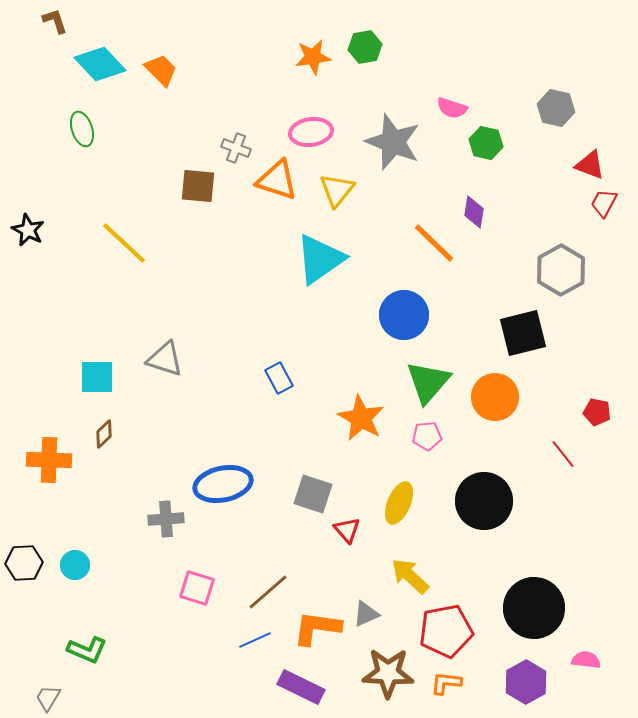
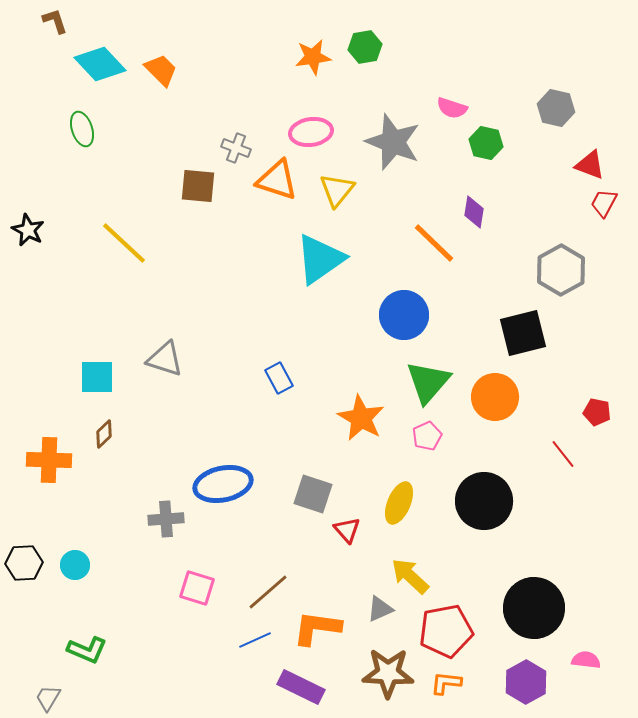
pink pentagon at (427, 436): rotated 20 degrees counterclockwise
gray triangle at (366, 614): moved 14 px right, 5 px up
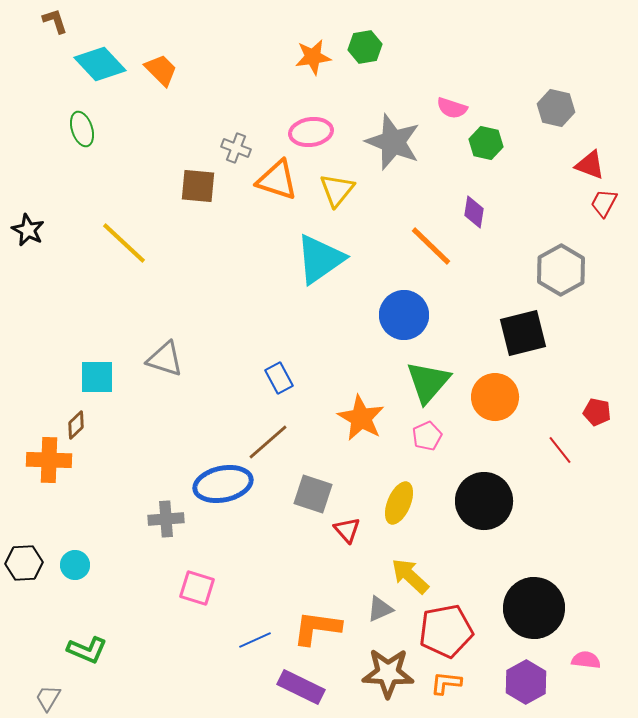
orange line at (434, 243): moved 3 px left, 3 px down
brown diamond at (104, 434): moved 28 px left, 9 px up
red line at (563, 454): moved 3 px left, 4 px up
brown line at (268, 592): moved 150 px up
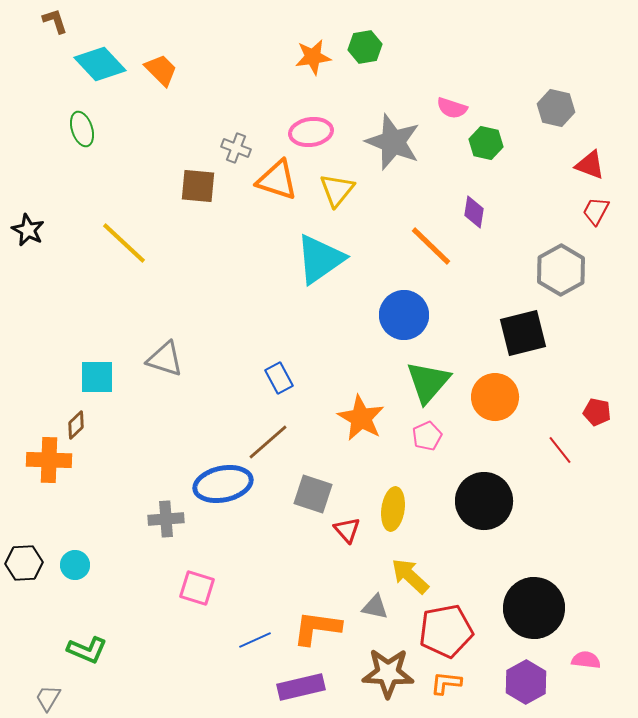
red trapezoid at (604, 203): moved 8 px left, 8 px down
yellow ellipse at (399, 503): moved 6 px left, 6 px down; rotated 15 degrees counterclockwise
gray triangle at (380, 609): moved 5 px left, 2 px up; rotated 36 degrees clockwise
purple rectangle at (301, 687): rotated 39 degrees counterclockwise
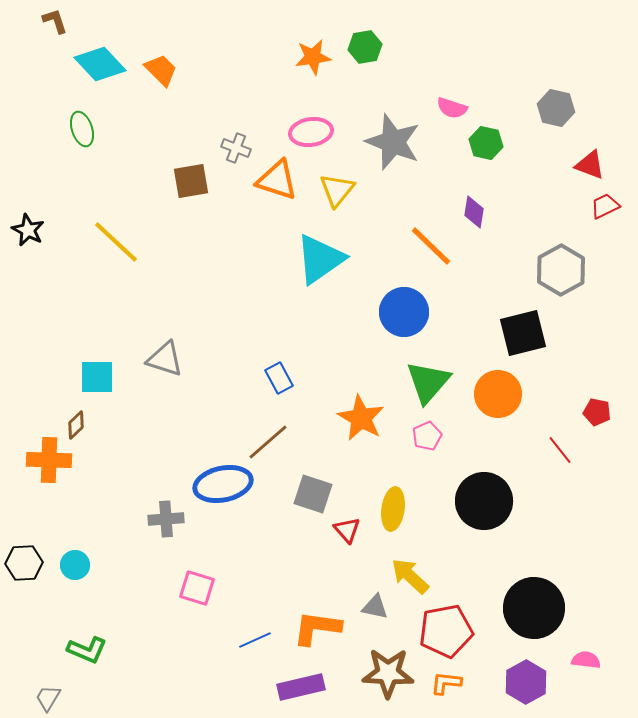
brown square at (198, 186): moved 7 px left, 5 px up; rotated 15 degrees counterclockwise
red trapezoid at (596, 211): moved 9 px right, 5 px up; rotated 36 degrees clockwise
yellow line at (124, 243): moved 8 px left, 1 px up
blue circle at (404, 315): moved 3 px up
orange circle at (495, 397): moved 3 px right, 3 px up
